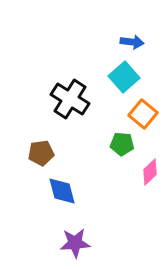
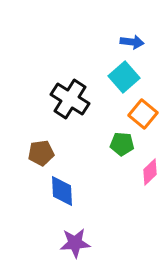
blue diamond: rotated 12 degrees clockwise
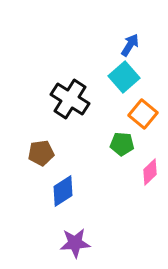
blue arrow: moved 2 px left, 3 px down; rotated 65 degrees counterclockwise
blue diamond: moved 1 px right; rotated 60 degrees clockwise
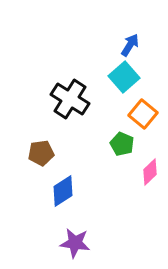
green pentagon: rotated 20 degrees clockwise
purple star: rotated 12 degrees clockwise
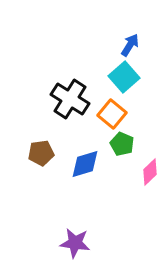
orange square: moved 31 px left
blue diamond: moved 22 px right, 27 px up; rotated 16 degrees clockwise
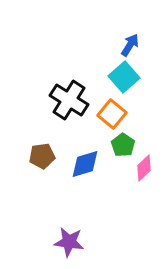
black cross: moved 1 px left, 1 px down
green pentagon: moved 1 px right, 1 px down; rotated 10 degrees clockwise
brown pentagon: moved 1 px right, 3 px down
pink diamond: moved 6 px left, 4 px up
purple star: moved 6 px left, 1 px up
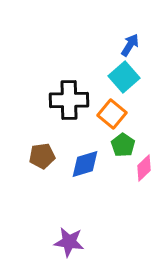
black cross: rotated 33 degrees counterclockwise
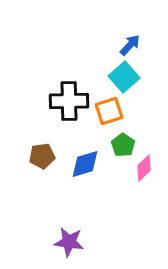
blue arrow: rotated 10 degrees clockwise
black cross: moved 1 px down
orange square: moved 3 px left, 3 px up; rotated 32 degrees clockwise
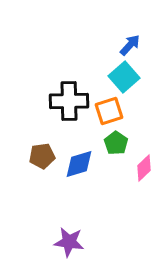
green pentagon: moved 7 px left, 2 px up
blue diamond: moved 6 px left
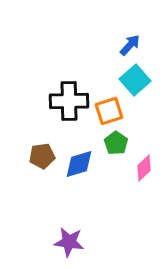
cyan square: moved 11 px right, 3 px down
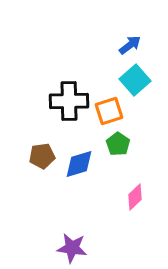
blue arrow: rotated 10 degrees clockwise
green pentagon: moved 2 px right, 1 px down
pink diamond: moved 9 px left, 29 px down
purple star: moved 3 px right, 6 px down
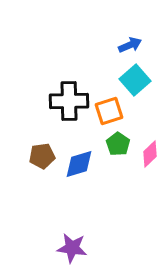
blue arrow: rotated 15 degrees clockwise
pink diamond: moved 15 px right, 43 px up
